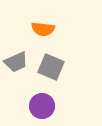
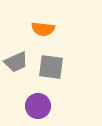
gray square: rotated 16 degrees counterclockwise
purple circle: moved 4 px left
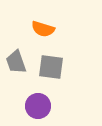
orange semicircle: rotated 10 degrees clockwise
gray trapezoid: rotated 95 degrees clockwise
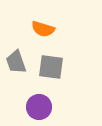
purple circle: moved 1 px right, 1 px down
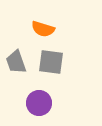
gray square: moved 5 px up
purple circle: moved 4 px up
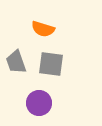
gray square: moved 2 px down
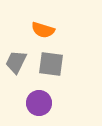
orange semicircle: moved 1 px down
gray trapezoid: rotated 45 degrees clockwise
